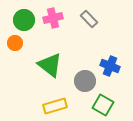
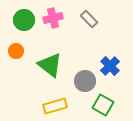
orange circle: moved 1 px right, 8 px down
blue cross: rotated 24 degrees clockwise
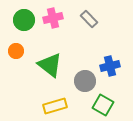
blue cross: rotated 30 degrees clockwise
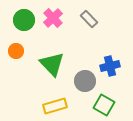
pink cross: rotated 30 degrees counterclockwise
green triangle: moved 2 px right, 1 px up; rotated 8 degrees clockwise
green square: moved 1 px right
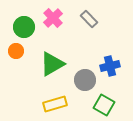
green circle: moved 7 px down
green triangle: rotated 44 degrees clockwise
gray circle: moved 1 px up
yellow rectangle: moved 2 px up
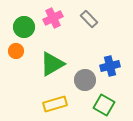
pink cross: rotated 18 degrees clockwise
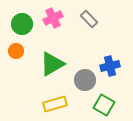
green circle: moved 2 px left, 3 px up
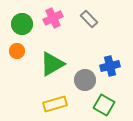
orange circle: moved 1 px right
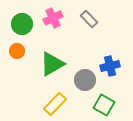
yellow rectangle: rotated 30 degrees counterclockwise
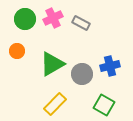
gray rectangle: moved 8 px left, 4 px down; rotated 18 degrees counterclockwise
green circle: moved 3 px right, 5 px up
gray circle: moved 3 px left, 6 px up
